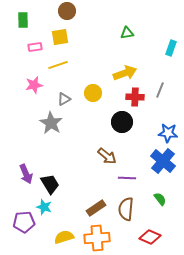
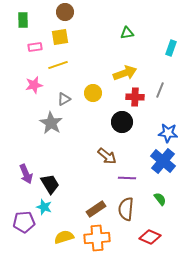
brown circle: moved 2 px left, 1 px down
brown rectangle: moved 1 px down
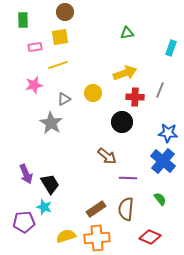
purple line: moved 1 px right
yellow semicircle: moved 2 px right, 1 px up
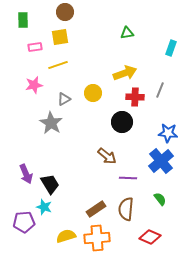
blue cross: moved 2 px left; rotated 10 degrees clockwise
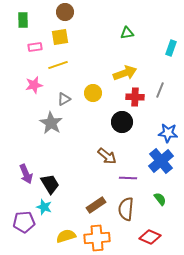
brown rectangle: moved 4 px up
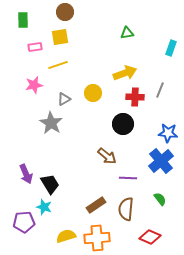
black circle: moved 1 px right, 2 px down
